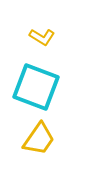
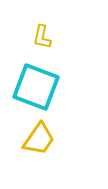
yellow L-shape: rotated 70 degrees clockwise
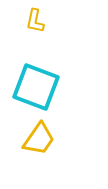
yellow L-shape: moved 7 px left, 16 px up
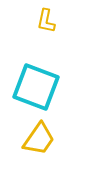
yellow L-shape: moved 11 px right
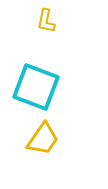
yellow trapezoid: moved 4 px right
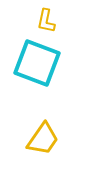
cyan square: moved 1 px right, 24 px up
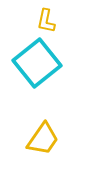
cyan square: rotated 30 degrees clockwise
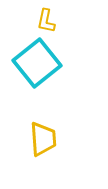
yellow trapezoid: rotated 39 degrees counterclockwise
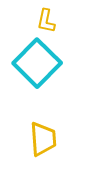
cyan square: rotated 6 degrees counterclockwise
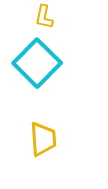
yellow L-shape: moved 2 px left, 4 px up
